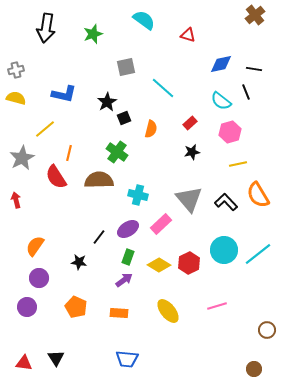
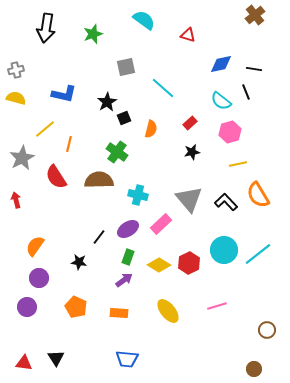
orange line at (69, 153): moved 9 px up
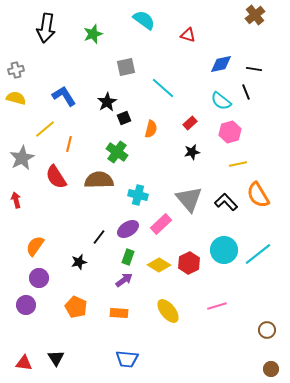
blue L-shape at (64, 94): moved 2 px down; rotated 135 degrees counterclockwise
black star at (79, 262): rotated 21 degrees counterclockwise
purple circle at (27, 307): moved 1 px left, 2 px up
brown circle at (254, 369): moved 17 px right
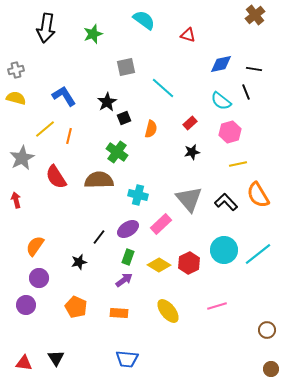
orange line at (69, 144): moved 8 px up
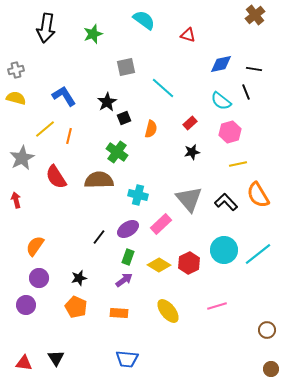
black star at (79, 262): moved 16 px down
